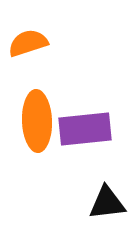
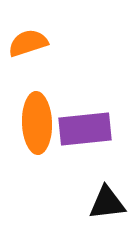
orange ellipse: moved 2 px down
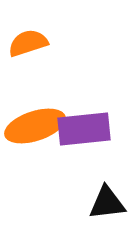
orange ellipse: moved 2 px left, 3 px down; rotated 74 degrees clockwise
purple rectangle: moved 1 px left
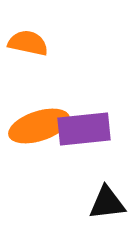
orange semicircle: rotated 30 degrees clockwise
orange ellipse: moved 4 px right
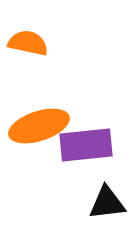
purple rectangle: moved 2 px right, 16 px down
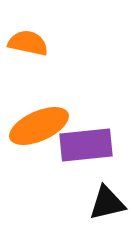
orange ellipse: rotated 6 degrees counterclockwise
black triangle: rotated 6 degrees counterclockwise
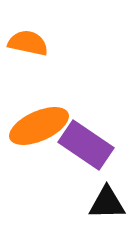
purple rectangle: rotated 40 degrees clockwise
black triangle: rotated 12 degrees clockwise
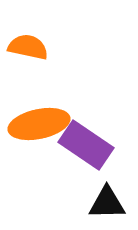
orange semicircle: moved 4 px down
orange ellipse: moved 2 px up; rotated 12 degrees clockwise
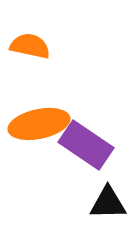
orange semicircle: moved 2 px right, 1 px up
black triangle: moved 1 px right
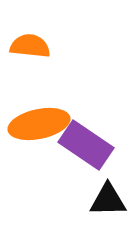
orange semicircle: rotated 6 degrees counterclockwise
black triangle: moved 3 px up
